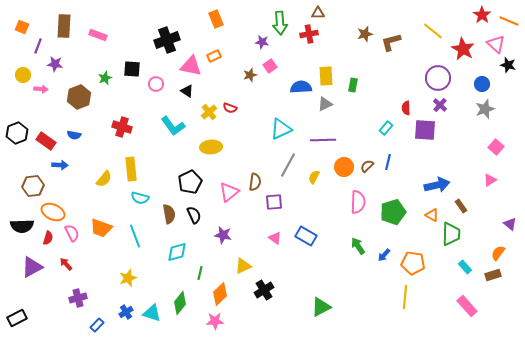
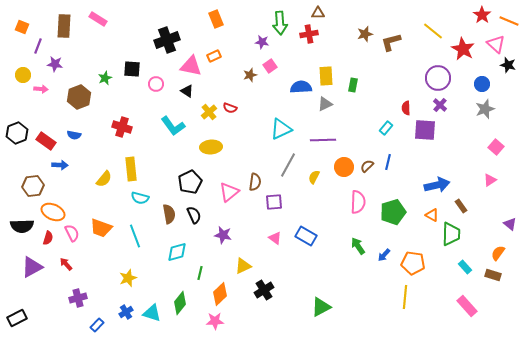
pink rectangle at (98, 35): moved 16 px up; rotated 12 degrees clockwise
brown rectangle at (493, 275): rotated 35 degrees clockwise
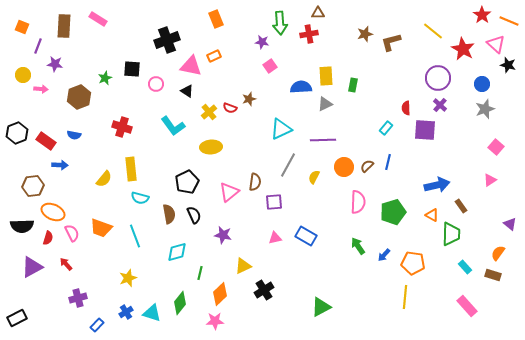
brown star at (250, 75): moved 1 px left, 24 px down
black pentagon at (190, 182): moved 3 px left
pink triangle at (275, 238): rotated 48 degrees counterclockwise
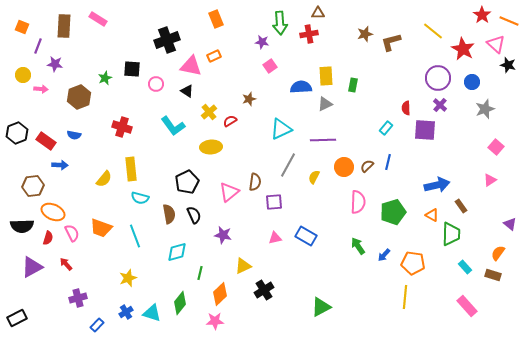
blue circle at (482, 84): moved 10 px left, 2 px up
red semicircle at (230, 108): moved 13 px down; rotated 128 degrees clockwise
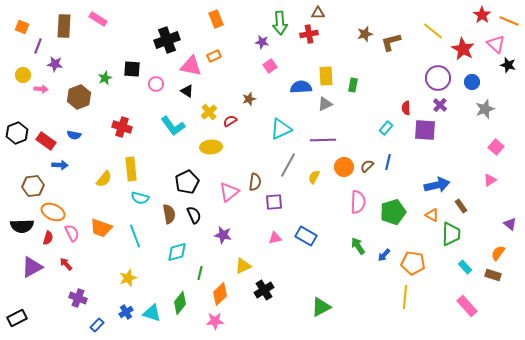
purple cross at (78, 298): rotated 36 degrees clockwise
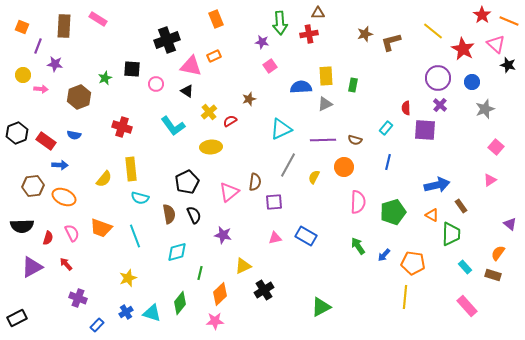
brown semicircle at (367, 166): moved 12 px left, 26 px up; rotated 120 degrees counterclockwise
orange ellipse at (53, 212): moved 11 px right, 15 px up
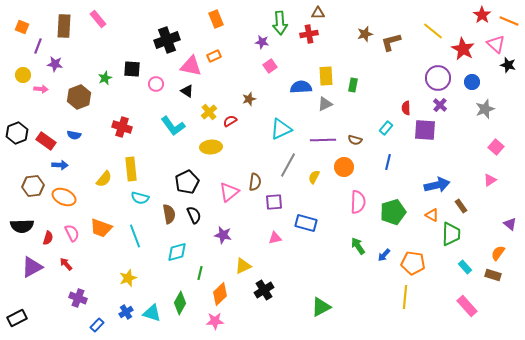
pink rectangle at (98, 19): rotated 18 degrees clockwise
blue rectangle at (306, 236): moved 13 px up; rotated 15 degrees counterclockwise
green diamond at (180, 303): rotated 10 degrees counterclockwise
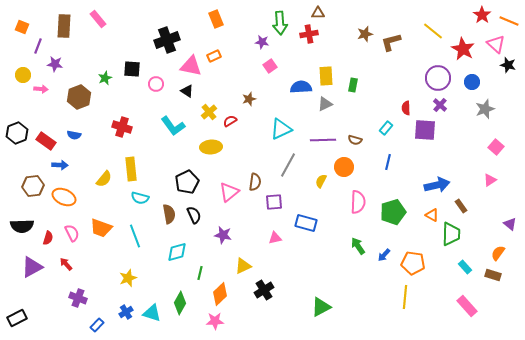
yellow semicircle at (314, 177): moved 7 px right, 4 px down
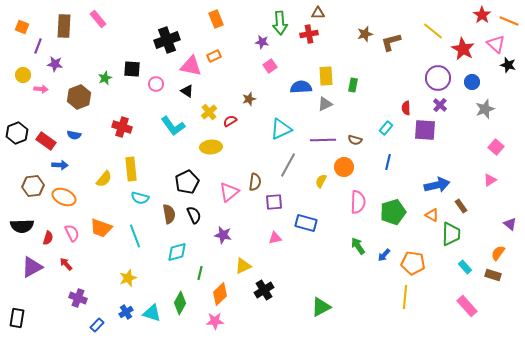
black rectangle at (17, 318): rotated 54 degrees counterclockwise
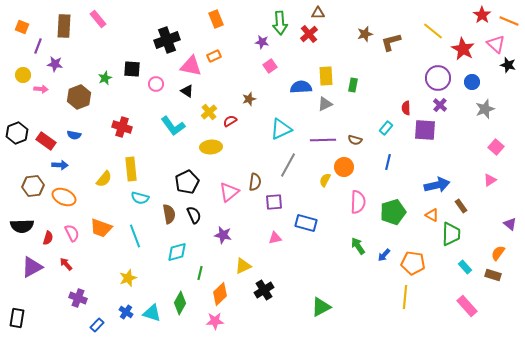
red cross at (309, 34): rotated 30 degrees counterclockwise
yellow semicircle at (321, 181): moved 4 px right, 1 px up
blue cross at (126, 312): rotated 24 degrees counterclockwise
